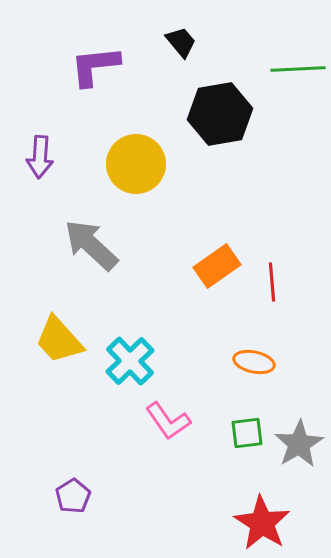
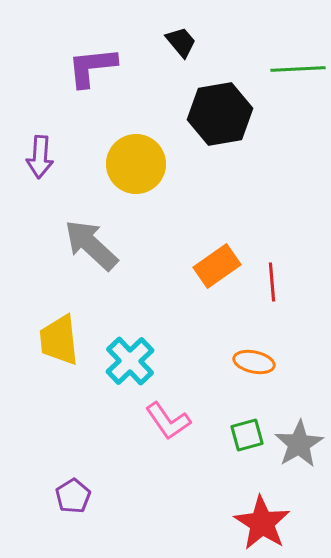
purple L-shape: moved 3 px left, 1 px down
yellow trapezoid: rotated 36 degrees clockwise
green square: moved 2 px down; rotated 8 degrees counterclockwise
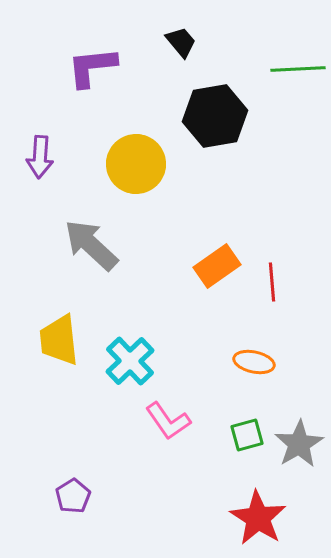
black hexagon: moved 5 px left, 2 px down
red star: moved 4 px left, 5 px up
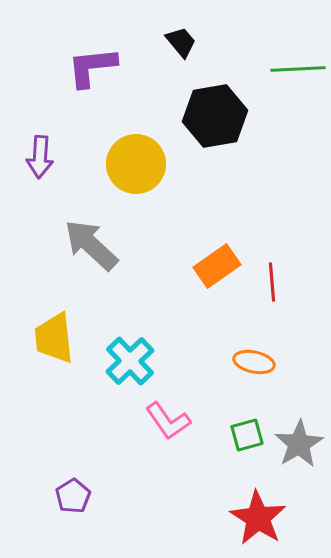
yellow trapezoid: moved 5 px left, 2 px up
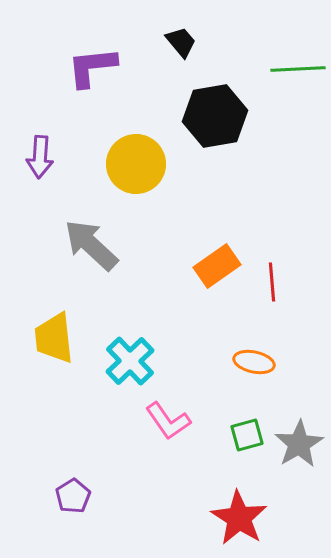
red star: moved 19 px left
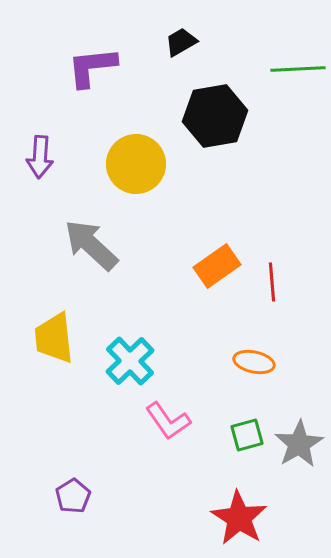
black trapezoid: rotated 80 degrees counterclockwise
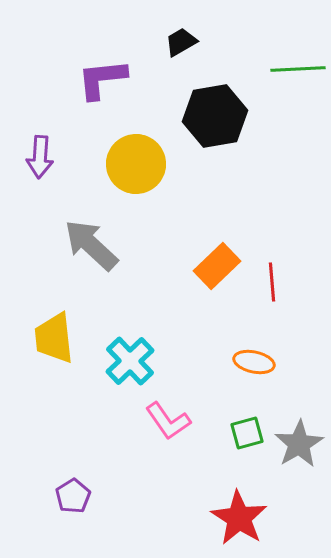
purple L-shape: moved 10 px right, 12 px down
orange rectangle: rotated 9 degrees counterclockwise
green square: moved 2 px up
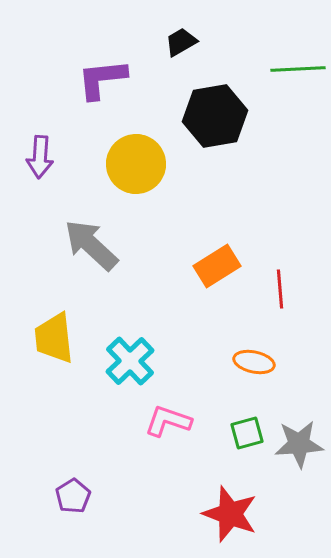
orange rectangle: rotated 12 degrees clockwise
red line: moved 8 px right, 7 px down
pink L-shape: rotated 144 degrees clockwise
gray star: rotated 27 degrees clockwise
red star: moved 9 px left, 4 px up; rotated 12 degrees counterclockwise
